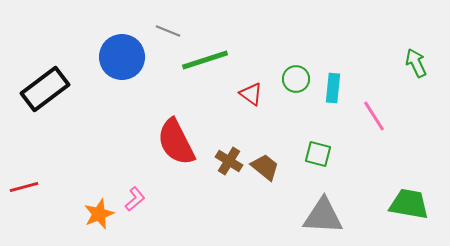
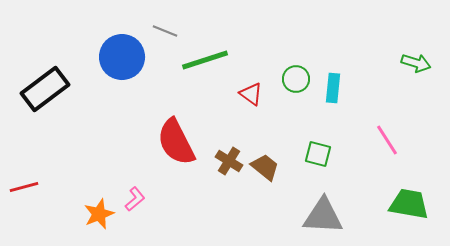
gray line: moved 3 px left
green arrow: rotated 132 degrees clockwise
pink line: moved 13 px right, 24 px down
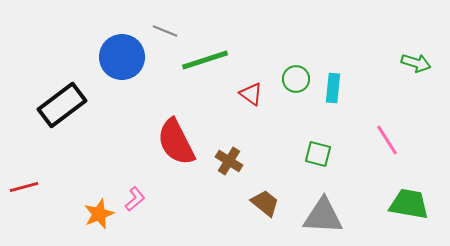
black rectangle: moved 17 px right, 16 px down
brown trapezoid: moved 36 px down
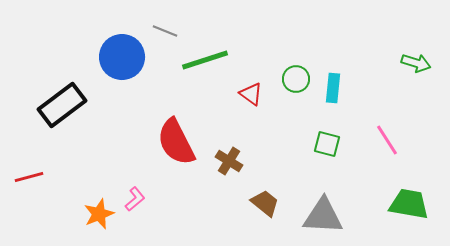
green square: moved 9 px right, 10 px up
red line: moved 5 px right, 10 px up
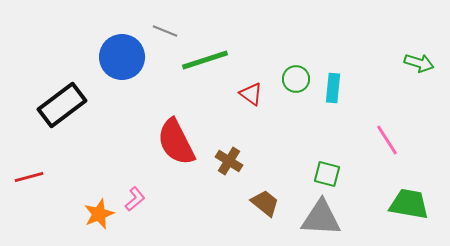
green arrow: moved 3 px right
green square: moved 30 px down
gray triangle: moved 2 px left, 2 px down
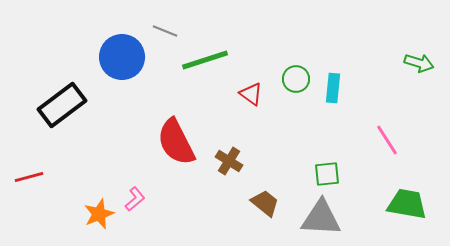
green square: rotated 20 degrees counterclockwise
green trapezoid: moved 2 px left
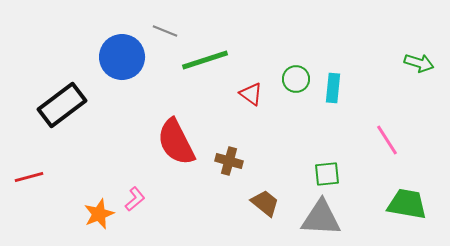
brown cross: rotated 16 degrees counterclockwise
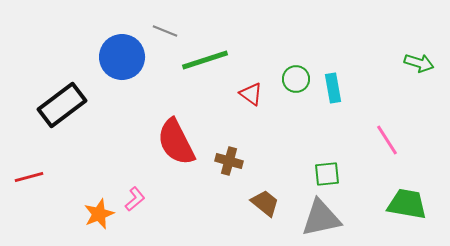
cyan rectangle: rotated 16 degrees counterclockwise
gray triangle: rotated 15 degrees counterclockwise
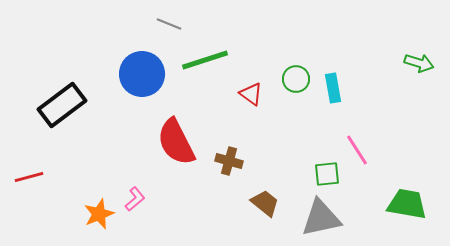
gray line: moved 4 px right, 7 px up
blue circle: moved 20 px right, 17 px down
pink line: moved 30 px left, 10 px down
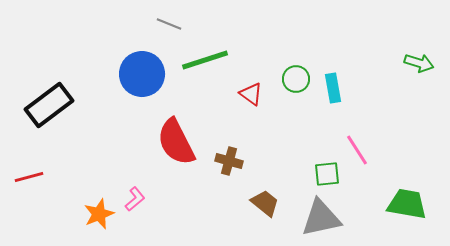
black rectangle: moved 13 px left
